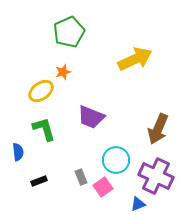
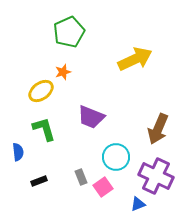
cyan circle: moved 3 px up
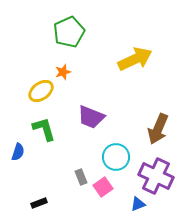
blue semicircle: rotated 24 degrees clockwise
black rectangle: moved 22 px down
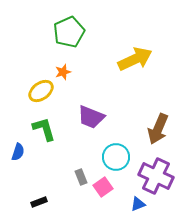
black rectangle: moved 1 px up
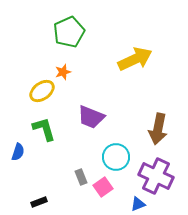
yellow ellipse: moved 1 px right
brown arrow: rotated 12 degrees counterclockwise
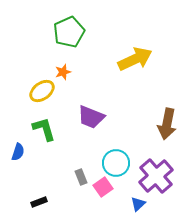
brown arrow: moved 9 px right, 5 px up
cyan circle: moved 6 px down
purple cross: rotated 24 degrees clockwise
blue triangle: rotated 21 degrees counterclockwise
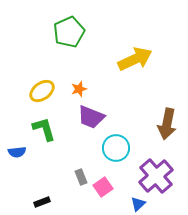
orange star: moved 16 px right, 17 px down
blue semicircle: moved 1 px left; rotated 66 degrees clockwise
cyan circle: moved 15 px up
black rectangle: moved 3 px right
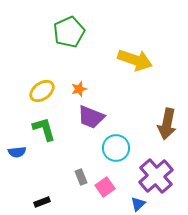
yellow arrow: moved 1 px down; rotated 44 degrees clockwise
pink square: moved 2 px right
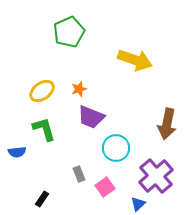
gray rectangle: moved 2 px left, 3 px up
black rectangle: moved 3 px up; rotated 35 degrees counterclockwise
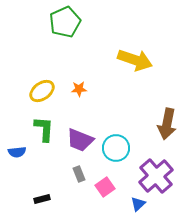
green pentagon: moved 4 px left, 10 px up
orange star: rotated 14 degrees clockwise
purple trapezoid: moved 11 px left, 23 px down
green L-shape: rotated 20 degrees clockwise
black rectangle: rotated 42 degrees clockwise
